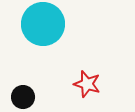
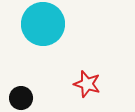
black circle: moved 2 px left, 1 px down
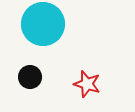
black circle: moved 9 px right, 21 px up
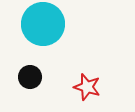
red star: moved 3 px down
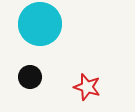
cyan circle: moved 3 px left
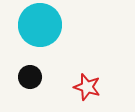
cyan circle: moved 1 px down
